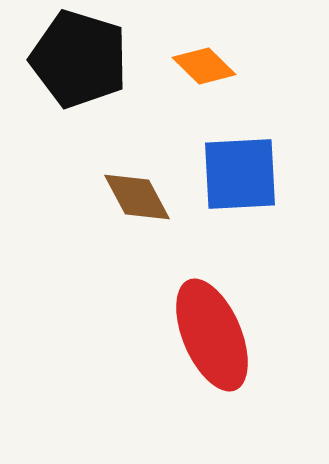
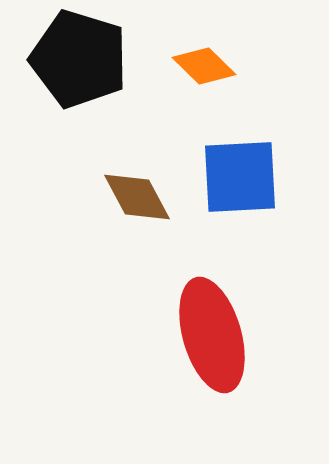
blue square: moved 3 px down
red ellipse: rotated 7 degrees clockwise
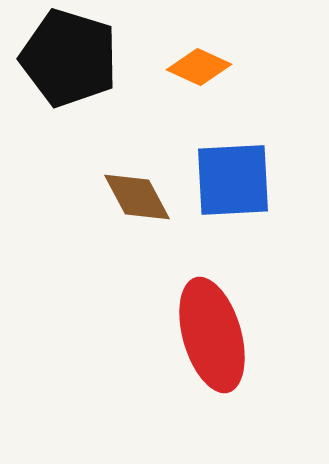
black pentagon: moved 10 px left, 1 px up
orange diamond: moved 5 px left, 1 px down; rotated 20 degrees counterclockwise
blue square: moved 7 px left, 3 px down
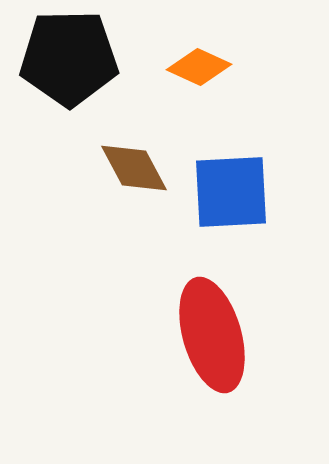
black pentagon: rotated 18 degrees counterclockwise
blue square: moved 2 px left, 12 px down
brown diamond: moved 3 px left, 29 px up
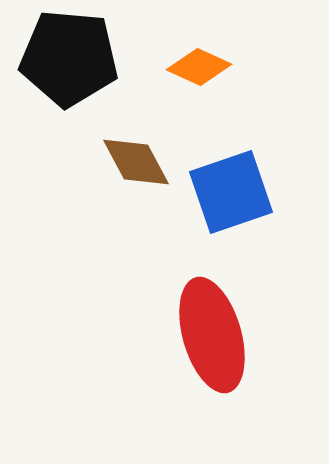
black pentagon: rotated 6 degrees clockwise
brown diamond: moved 2 px right, 6 px up
blue square: rotated 16 degrees counterclockwise
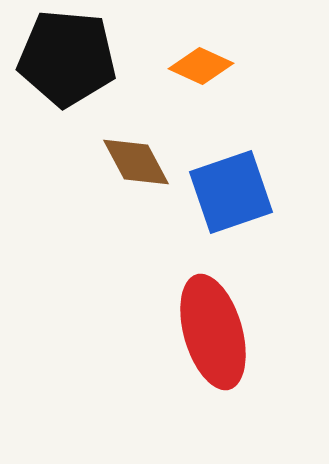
black pentagon: moved 2 px left
orange diamond: moved 2 px right, 1 px up
red ellipse: moved 1 px right, 3 px up
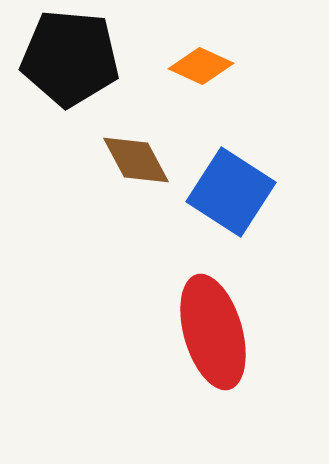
black pentagon: moved 3 px right
brown diamond: moved 2 px up
blue square: rotated 38 degrees counterclockwise
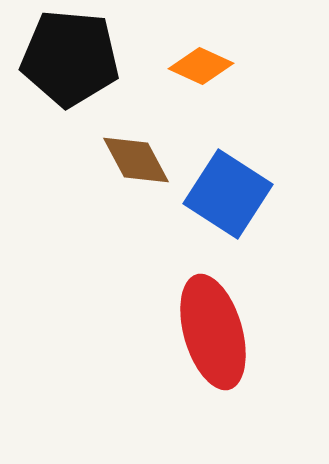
blue square: moved 3 px left, 2 px down
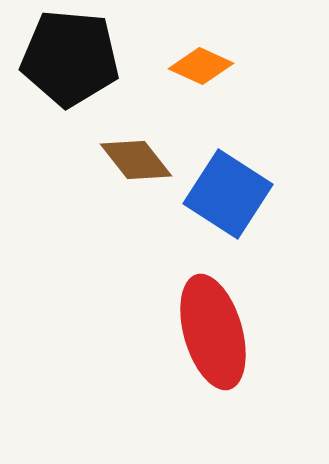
brown diamond: rotated 10 degrees counterclockwise
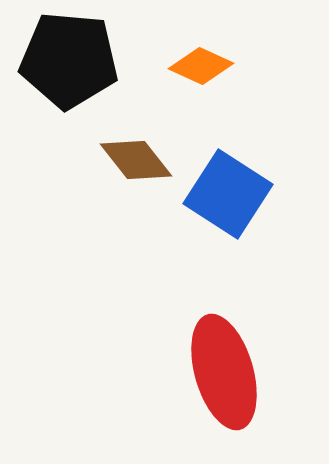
black pentagon: moved 1 px left, 2 px down
red ellipse: moved 11 px right, 40 px down
